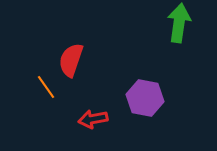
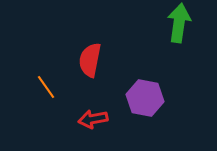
red semicircle: moved 19 px right; rotated 8 degrees counterclockwise
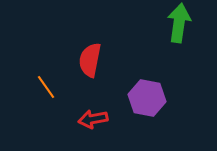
purple hexagon: moved 2 px right
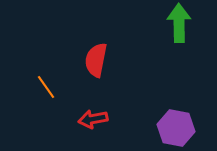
green arrow: rotated 9 degrees counterclockwise
red semicircle: moved 6 px right
purple hexagon: moved 29 px right, 30 px down
